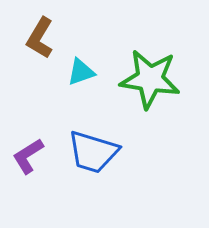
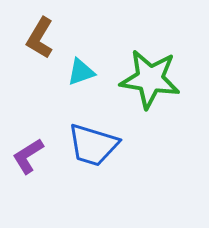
blue trapezoid: moved 7 px up
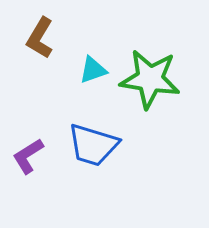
cyan triangle: moved 12 px right, 2 px up
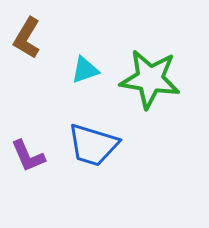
brown L-shape: moved 13 px left
cyan triangle: moved 8 px left
purple L-shape: rotated 81 degrees counterclockwise
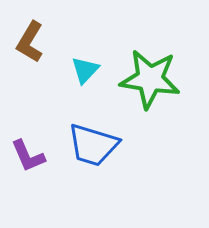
brown L-shape: moved 3 px right, 4 px down
cyan triangle: rotated 28 degrees counterclockwise
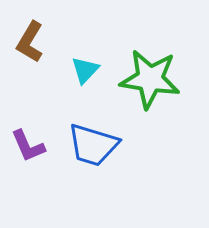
purple L-shape: moved 10 px up
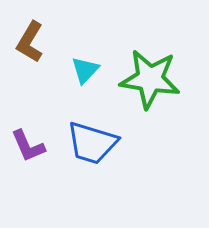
blue trapezoid: moved 1 px left, 2 px up
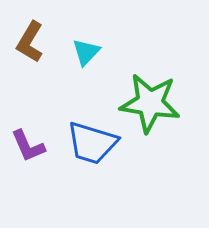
cyan triangle: moved 1 px right, 18 px up
green star: moved 24 px down
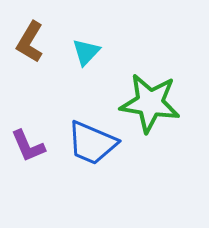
blue trapezoid: rotated 6 degrees clockwise
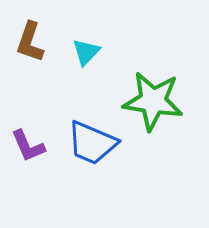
brown L-shape: rotated 12 degrees counterclockwise
green star: moved 3 px right, 2 px up
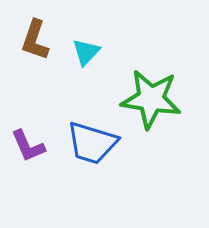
brown L-shape: moved 5 px right, 2 px up
green star: moved 2 px left, 2 px up
blue trapezoid: rotated 6 degrees counterclockwise
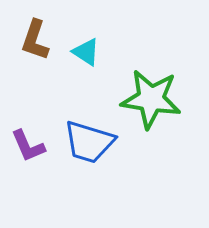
cyan triangle: rotated 40 degrees counterclockwise
blue trapezoid: moved 3 px left, 1 px up
